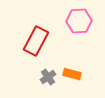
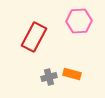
red rectangle: moved 2 px left, 4 px up
gray cross: moved 1 px right; rotated 21 degrees clockwise
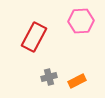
pink hexagon: moved 2 px right
orange rectangle: moved 5 px right, 7 px down; rotated 42 degrees counterclockwise
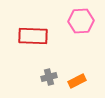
red rectangle: moved 1 px left, 1 px up; rotated 64 degrees clockwise
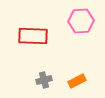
gray cross: moved 5 px left, 3 px down
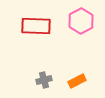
pink hexagon: rotated 25 degrees counterclockwise
red rectangle: moved 3 px right, 10 px up
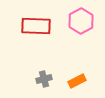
gray cross: moved 1 px up
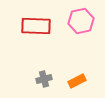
pink hexagon: rotated 15 degrees clockwise
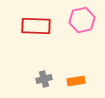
pink hexagon: moved 1 px right, 1 px up
orange rectangle: moved 1 px left; rotated 18 degrees clockwise
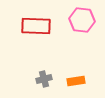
pink hexagon: rotated 20 degrees clockwise
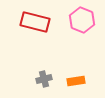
pink hexagon: rotated 15 degrees clockwise
red rectangle: moved 1 px left, 4 px up; rotated 12 degrees clockwise
